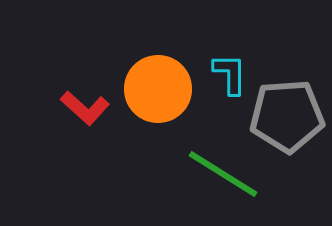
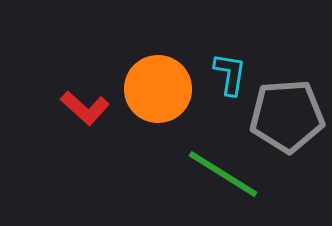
cyan L-shape: rotated 9 degrees clockwise
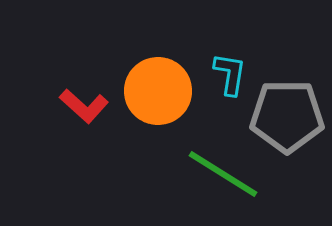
orange circle: moved 2 px down
red L-shape: moved 1 px left, 2 px up
gray pentagon: rotated 4 degrees clockwise
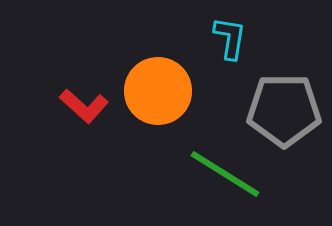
cyan L-shape: moved 36 px up
gray pentagon: moved 3 px left, 6 px up
green line: moved 2 px right
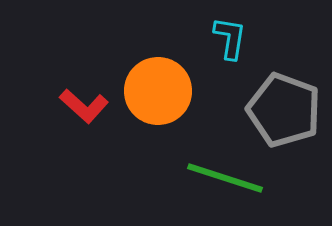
gray pentagon: rotated 20 degrees clockwise
green line: moved 4 px down; rotated 14 degrees counterclockwise
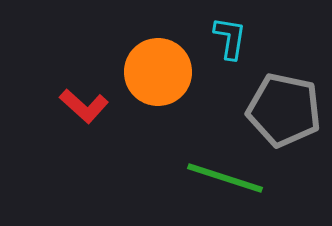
orange circle: moved 19 px up
gray pentagon: rotated 8 degrees counterclockwise
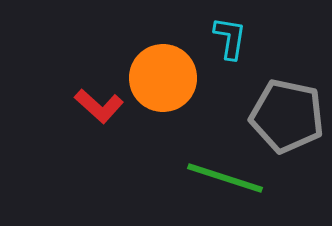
orange circle: moved 5 px right, 6 px down
red L-shape: moved 15 px right
gray pentagon: moved 3 px right, 6 px down
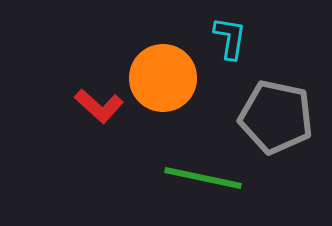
gray pentagon: moved 11 px left, 1 px down
green line: moved 22 px left; rotated 6 degrees counterclockwise
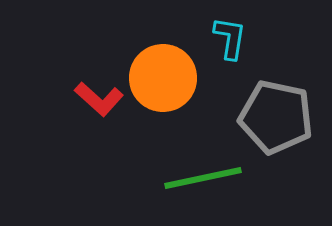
red L-shape: moved 7 px up
green line: rotated 24 degrees counterclockwise
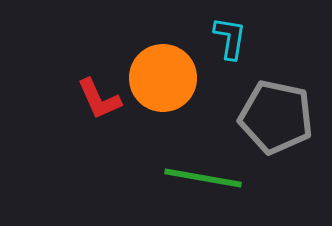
red L-shape: rotated 24 degrees clockwise
green line: rotated 22 degrees clockwise
